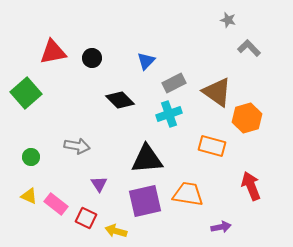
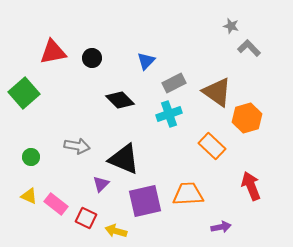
gray star: moved 3 px right, 6 px down
green square: moved 2 px left
orange rectangle: rotated 28 degrees clockwise
black triangle: moved 23 px left; rotated 28 degrees clockwise
purple triangle: moved 2 px right; rotated 18 degrees clockwise
orange trapezoid: rotated 12 degrees counterclockwise
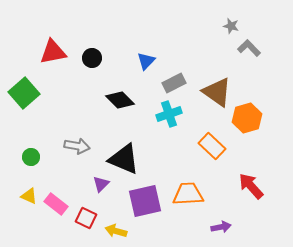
red arrow: rotated 20 degrees counterclockwise
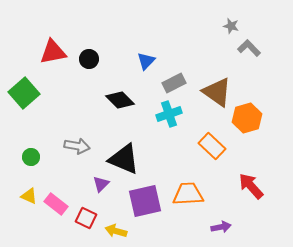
black circle: moved 3 px left, 1 px down
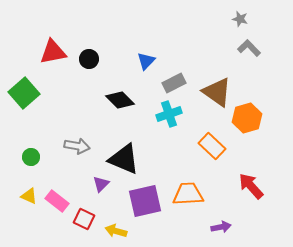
gray star: moved 9 px right, 7 px up
pink rectangle: moved 1 px right, 3 px up
red square: moved 2 px left, 1 px down
